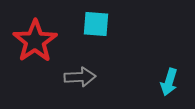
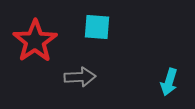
cyan square: moved 1 px right, 3 px down
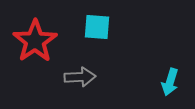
cyan arrow: moved 1 px right
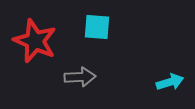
red star: rotated 15 degrees counterclockwise
cyan arrow: rotated 124 degrees counterclockwise
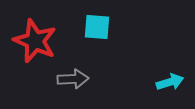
gray arrow: moved 7 px left, 2 px down
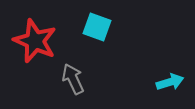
cyan square: rotated 16 degrees clockwise
gray arrow: rotated 112 degrees counterclockwise
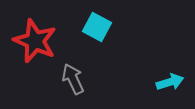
cyan square: rotated 8 degrees clockwise
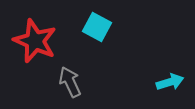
gray arrow: moved 3 px left, 3 px down
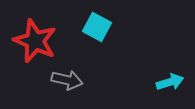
gray arrow: moved 3 px left, 2 px up; rotated 128 degrees clockwise
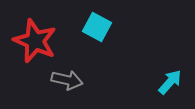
cyan arrow: rotated 32 degrees counterclockwise
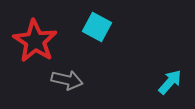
red star: rotated 9 degrees clockwise
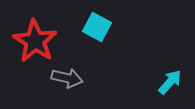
gray arrow: moved 2 px up
